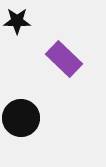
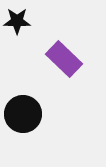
black circle: moved 2 px right, 4 px up
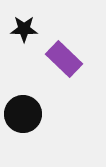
black star: moved 7 px right, 8 px down
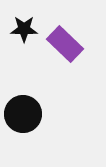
purple rectangle: moved 1 px right, 15 px up
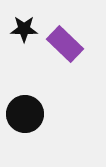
black circle: moved 2 px right
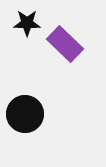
black star: moved 3 px right, 6 px up
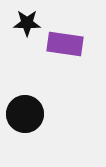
purple rectangle: rotated 36 degrees counterclockwise
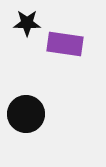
black circle: moved 1 px right
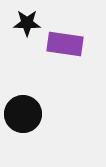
black circle: moved 3 px left
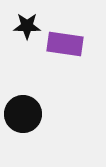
black star: moved 3 px down
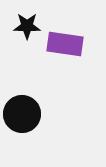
black circle: moved 1 px left
